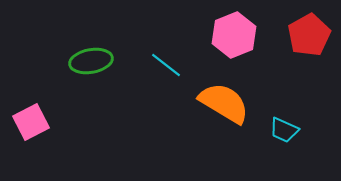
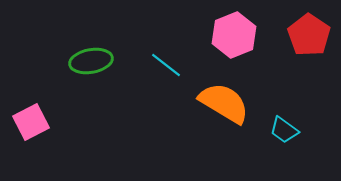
red pentagon: rotated 9 degrees counterclockwise
cyan trapezoid: rotated 12 degrees clockwise
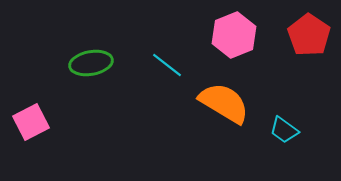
green ellipse: moved 2 px down
cyan line: moved 1 px right
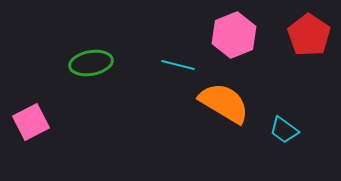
cyan line: moved 11 px right; rotated 24 degrees counterclockwise
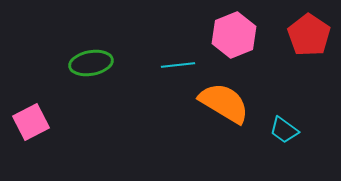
cyan line: rotated 20 degrees counterclockwise
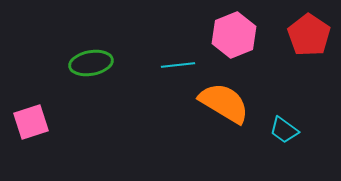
pink square: rotated 9 degrees clockwise
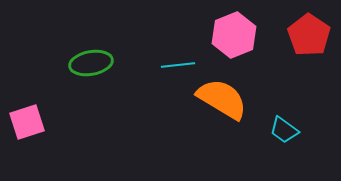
orange semicircle: moved 2 px left, 4 px up
pink square: moved 4 px left
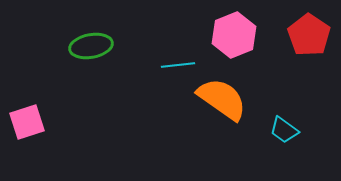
green ellipse: moved 17 px up
orange semicircle: rotated 4 degrees clockwise
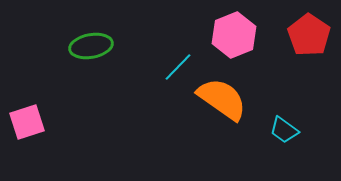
cyan line: moved 2 px down; rotated 40 degrees counterclockwise
